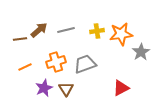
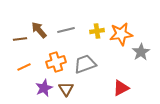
brown arrow: rotated 90 degrees counterclockwise
orange line: moved 1 px left
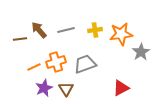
yellow cross: moved 2 px left, 1 px up
orange line: moved 10 px right
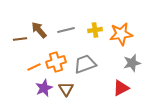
gray star: moved 9 px left, 11 px down; rotated 18 degrees clockwise
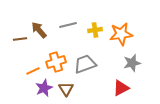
gray line: moved 2 px right, 5 px up
orange line: moved 1 px left, 4 px down
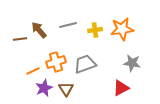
orange star: moved 1 px right, 5 px up
gray star: rotated 24 degrees clockwise
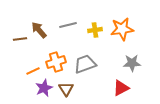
gray star: rotated 12 degrees counterclockwise
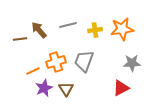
gray trapezoid: moved 1 px left, 3 px up; rotated 50 degrees counterclockwise
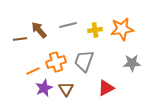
red triangle: moved 15 px left
